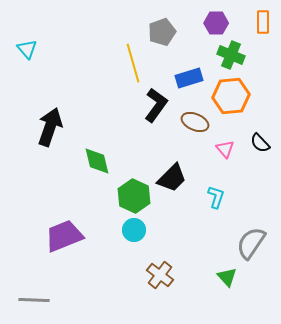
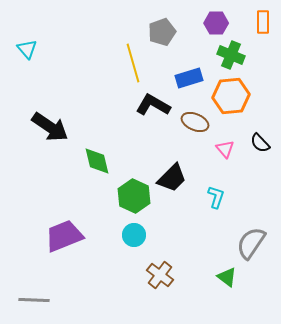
black L-shape: moved 3 px left; rotated 96 degrees counterclockwise
black arrow: rotated 105 degrees clockwise
cyan circle: moved 5 px down
green triangle: rotated 10 degrees counterclockwise
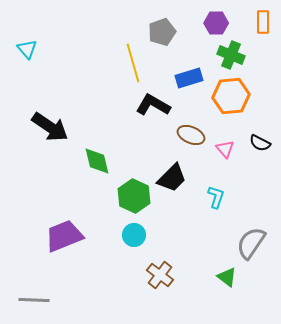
brown ellipse: moved 4 px left, 13 px down
black semicircle: rotated 20 degrees counterclockwise
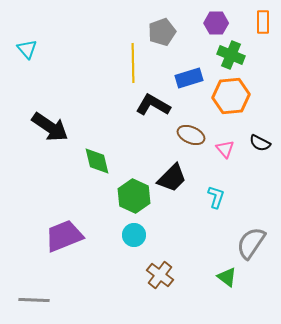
yellow line: rotated 15 degrees clockwise
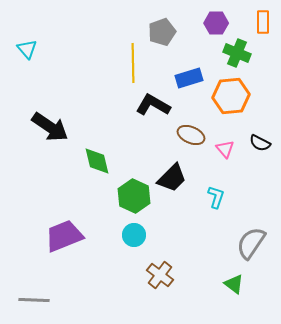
green cross: moved 6 px right, 2 px up
green triangle: moved 7 px right, 7 px down
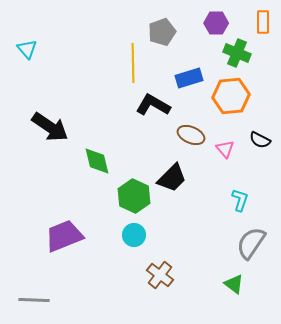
black semicircle: moved 3 px up
cyan L-shape: moved 24 px right, 3 px down
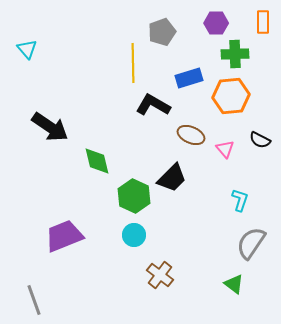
green cross: moved 2 px left, 1 px down; rotated 24 degrees counterclockwise
gray line: rotated 68 degrees clockwise
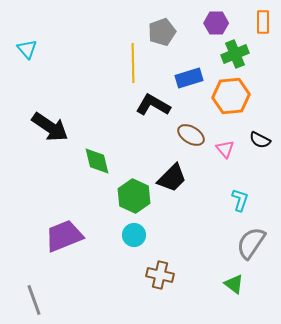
green cross: rotated 20 degrees counterclockwise
brown ellipse: rotated 8 degrees clockwise
brown cross: rotated 24 degrees counterclockwise
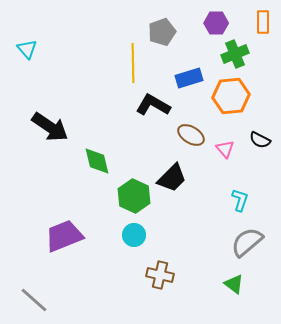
gray semicircle: moved 4 px left, 1 px up; rotated 16 degrees clockwise
gray line: rotated 28 degrees counterclockwise
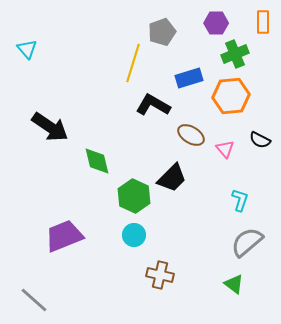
yellow line: rotated 18 degrees clockwise
